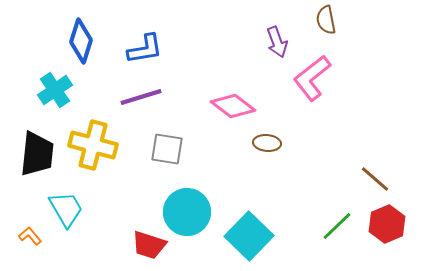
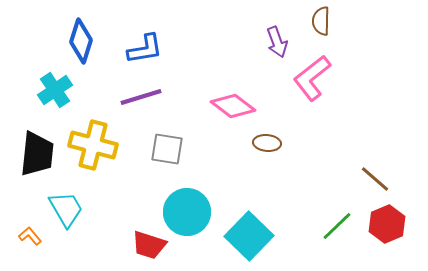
brown semicircle: moved 5 px left, 1 px down; rotated 12 degrees clockwise
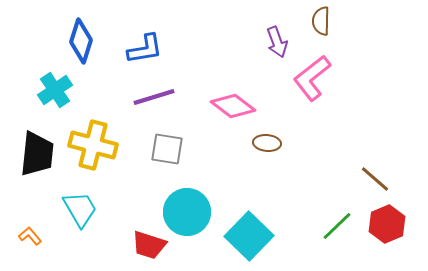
purple line: moved 13 px right
cyan trapezoid: moved 14 px right
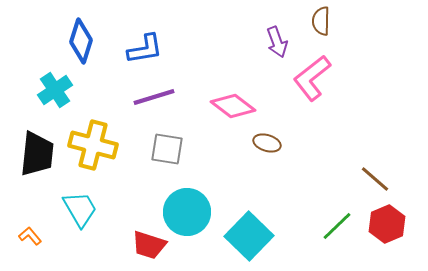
brown ellipse: rotated 12 degrees clockwise
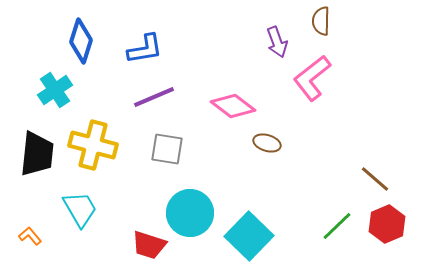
purple line: rotated 6 degrees counterclockwise
cyan circle: moved 3 px right, 1 px down
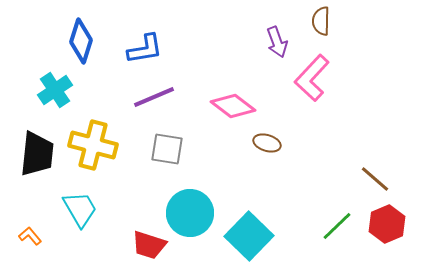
pink L-shape: rotated 9 degrees counterclockwise
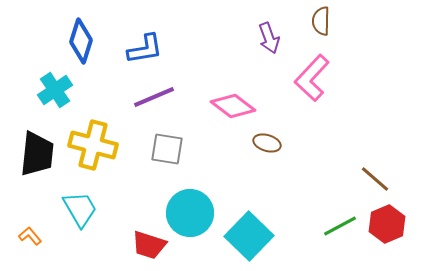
purple arrow: moved 8 px left, 4 px up
green line: moved 3 px right; rotated 16 degrees clockwise
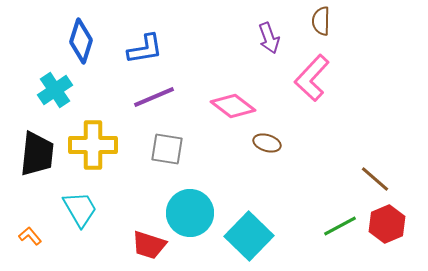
yellow cross: rotated 15 degrees counterclockwise
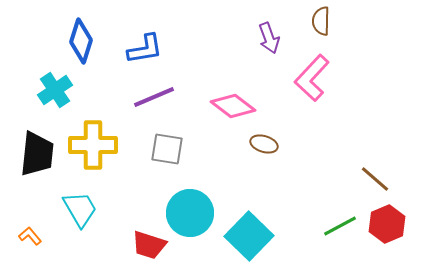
brown ellipse: moved 3 px left, 1 px down
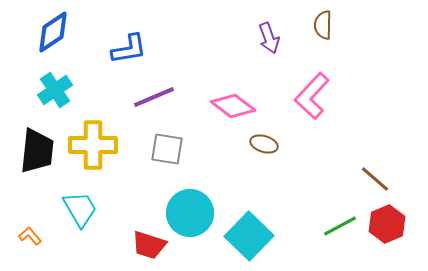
brown semicircle: moved 2 px right, 4 px down
blue diamond: moved 28 px left, 9 px up; rotated 39 degrees clockwise
blue L-shape: moved 16 px left
pink L-shape: moved 18 px down
black trapezoid: moved 3 px up
